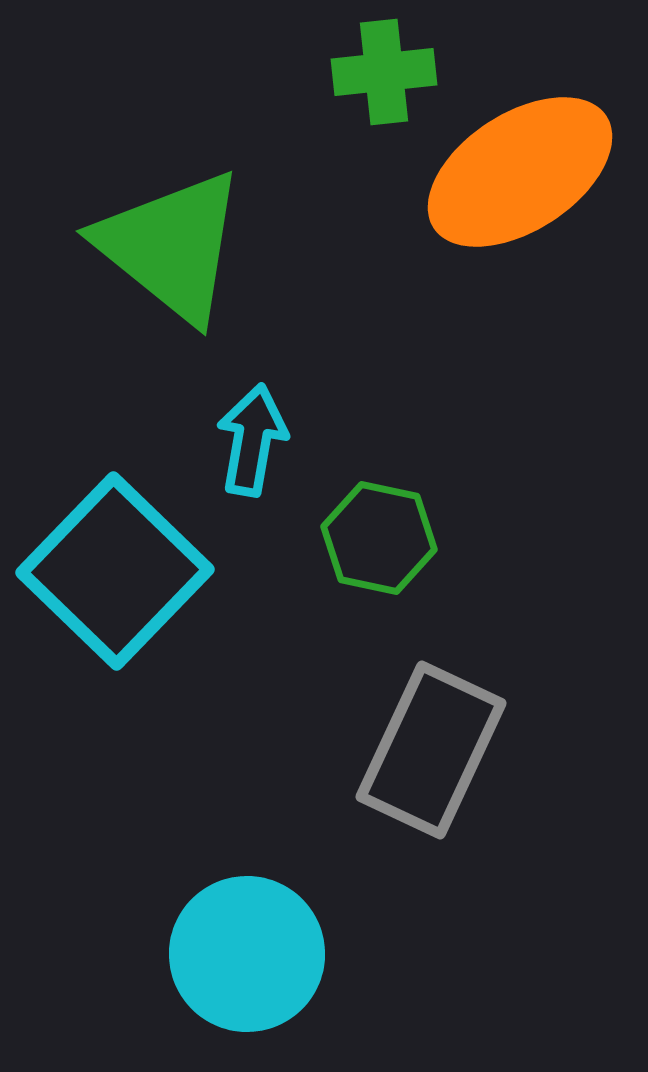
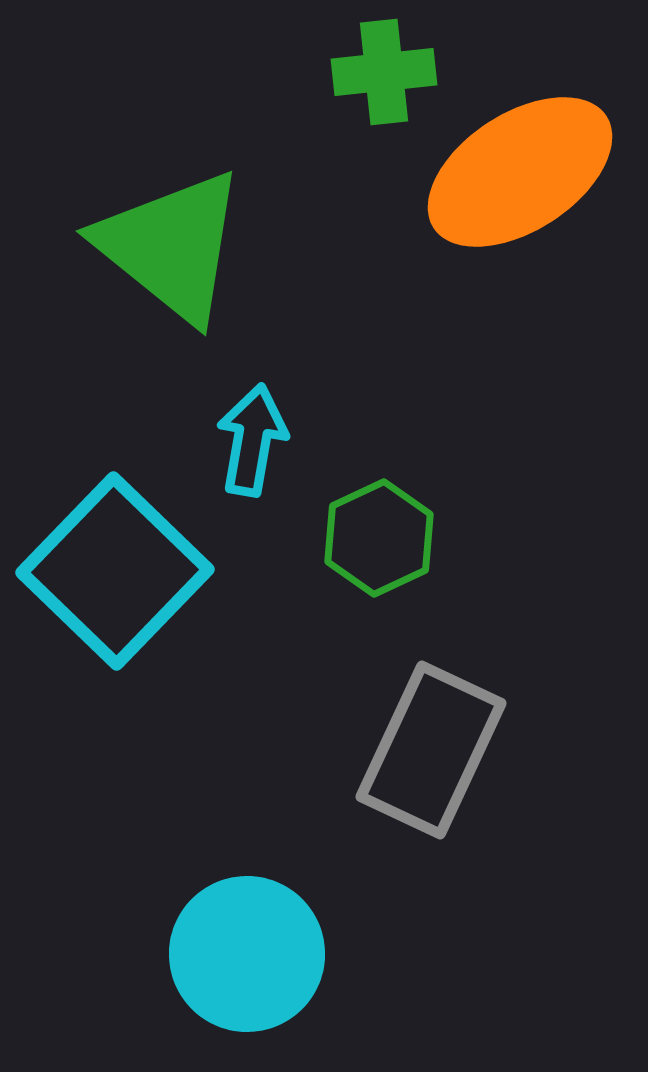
green hexagon: rotated 23 degrees clockwise
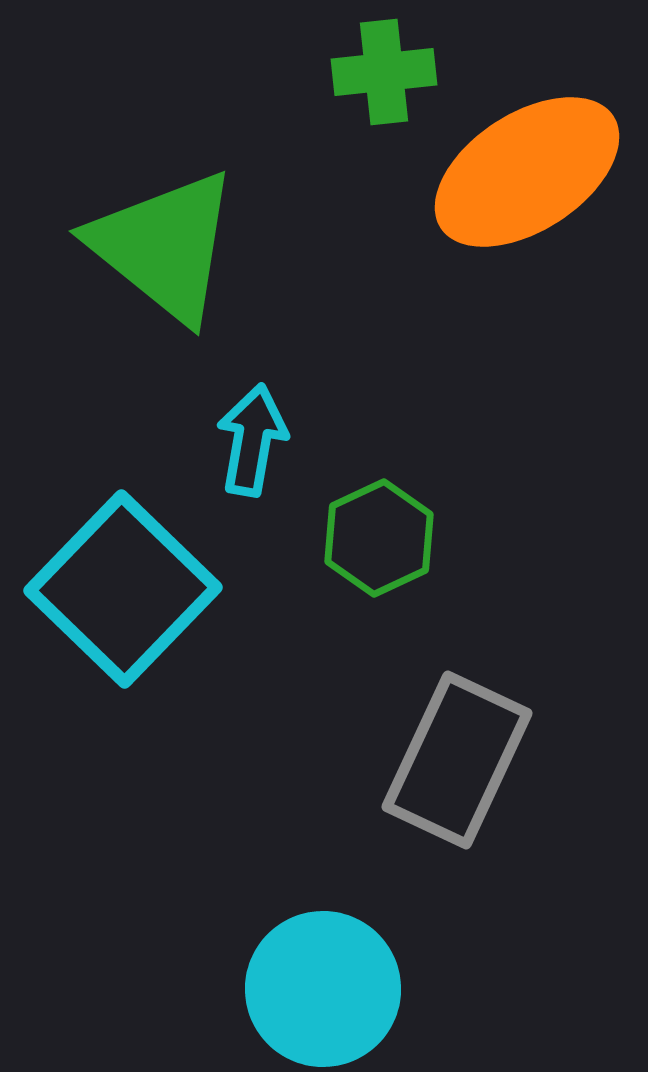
orange ellipse: moved 7 px right
green triangle: moved 7 px left
cyan square: moved 8 px right, 18 px down
gray rectangle: moved 26 px right, 10 px down
cyan circle: moved 76 px right, 35 px down
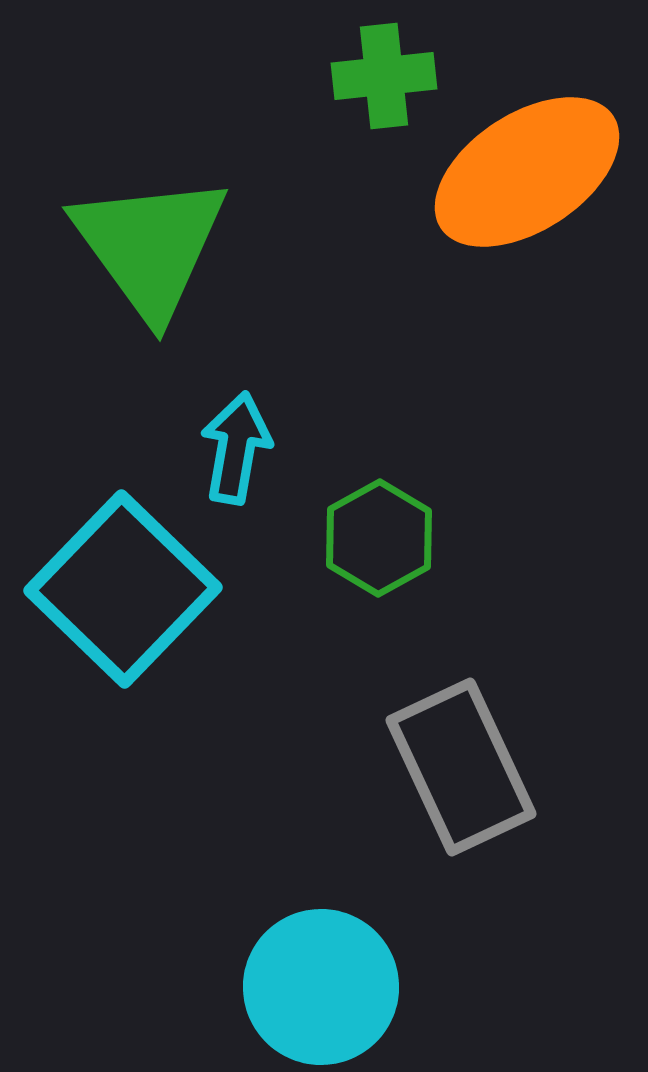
green cross: moved 4 px down
green triangle: moved 14 px left; rotated 15 degrees clockwise
cyan arrow: moved 16 px left, 8 px down
green hexagon: rotated 4 degrees counterclockwise
gray rectangle: moved 4 px right, 7 px down; rotated 50 degrees counterclockwise
cyan circle: moved 2 px left, 2 px up
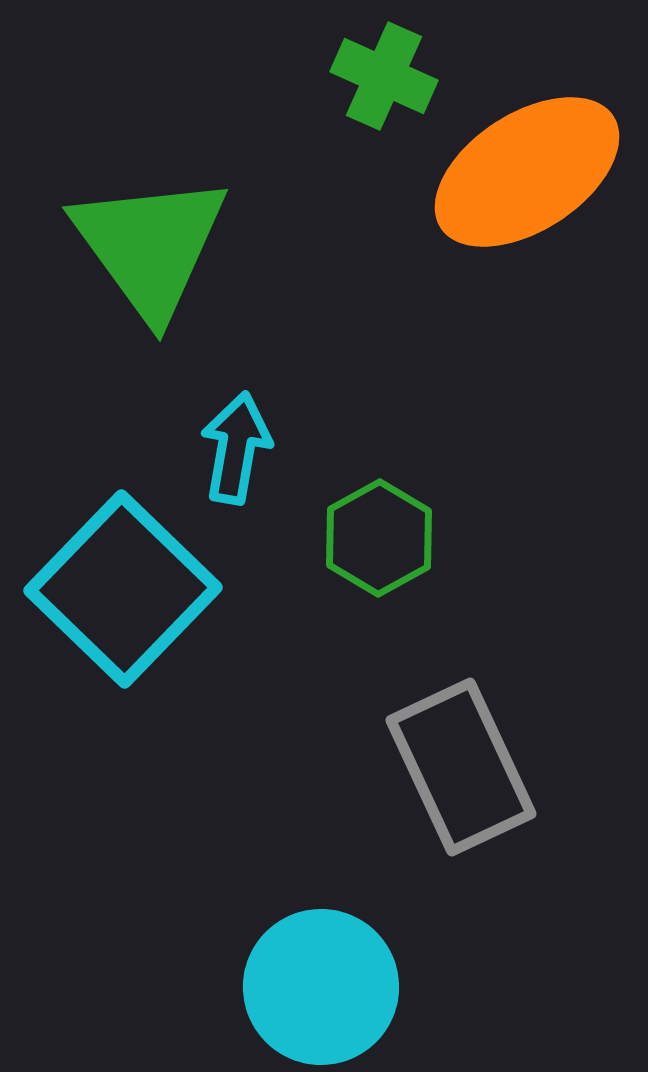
green cross: rotated 30 degrees clockwise
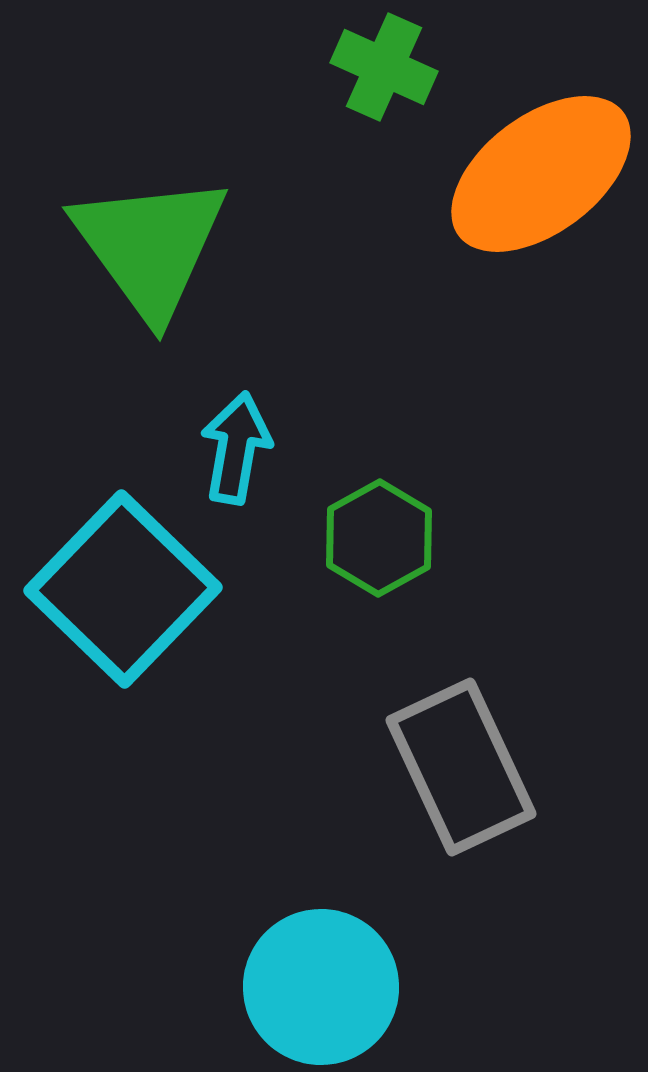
green cross: moved 9 px up
orange ellipse: moved 14 px right, 2 px down; rotated 4 degrees counterclockwise
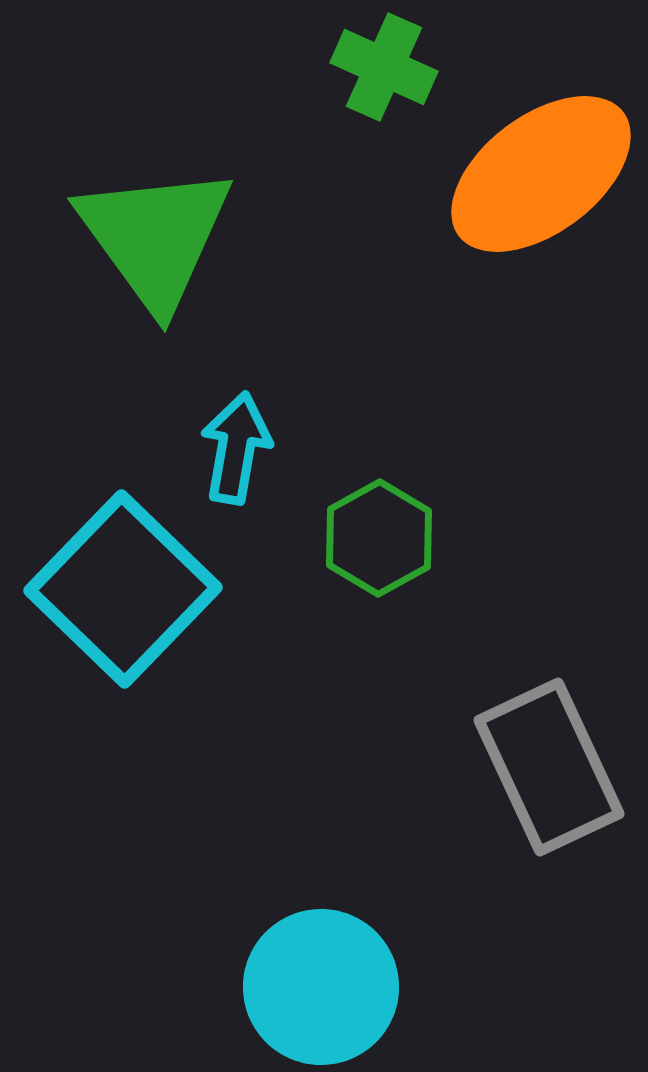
green triangle: moved 5 px right, 9 px up
gray rectangle: moved 88 px right
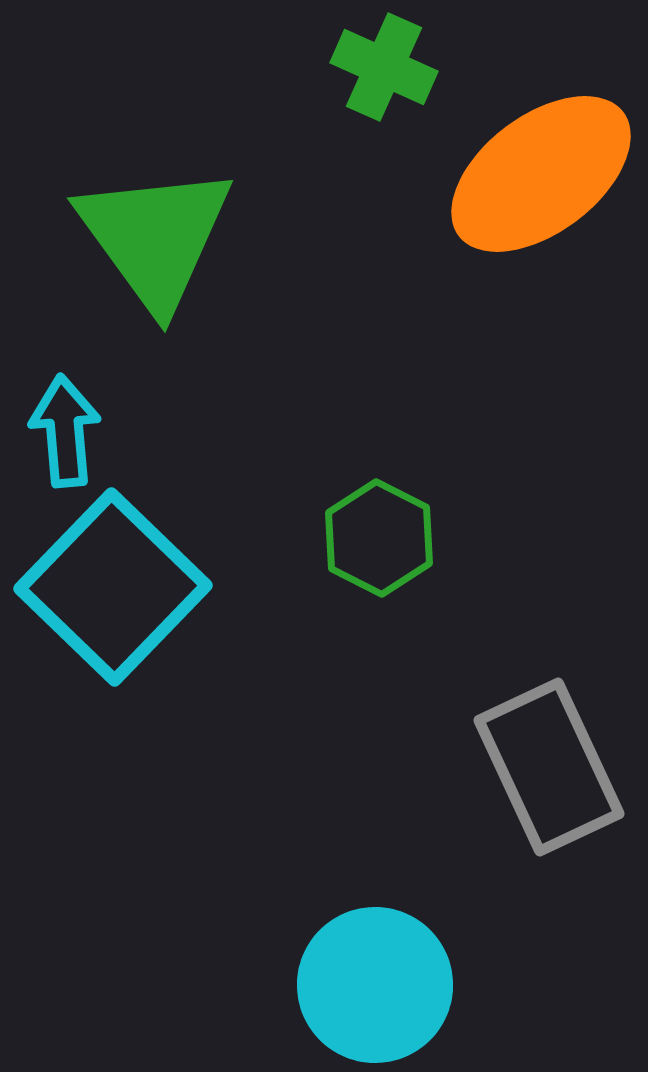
cyan arrow: moved 171 px left, 17 px up; rotated 15 degrees counterclockwise
green hexagon: rotated 4 degrees counterclockwise
cyan square: moved 10 px left, 2 px up
cyan circle: moved 54 px right, 2 px up
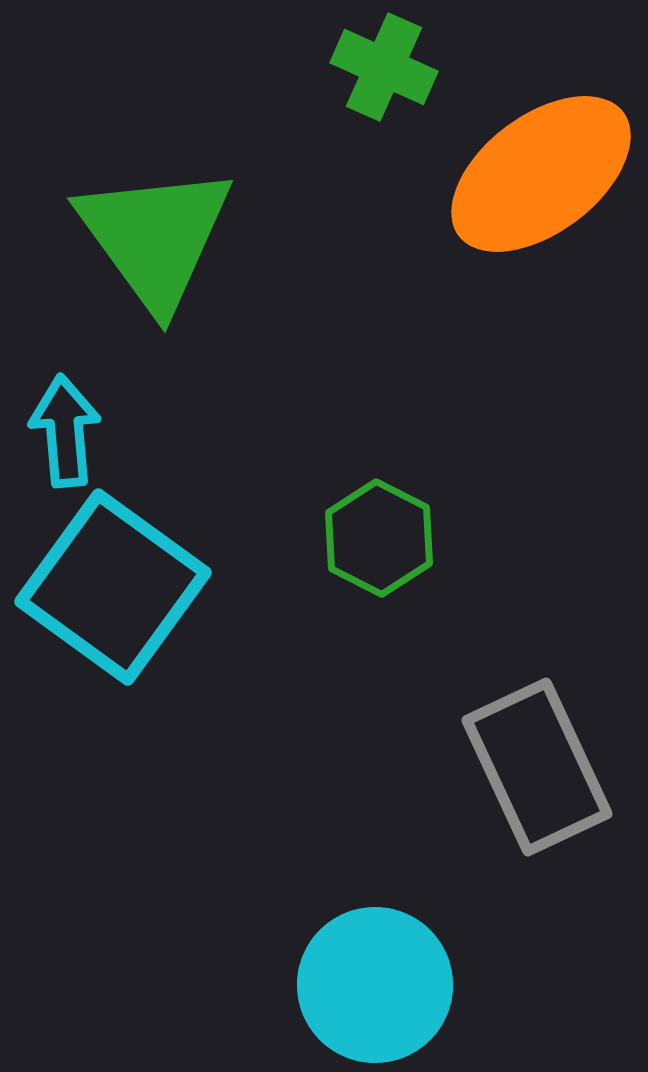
cyan square: rotated 8 degrees counterclockwise
gray rectangle: moved 12 px left
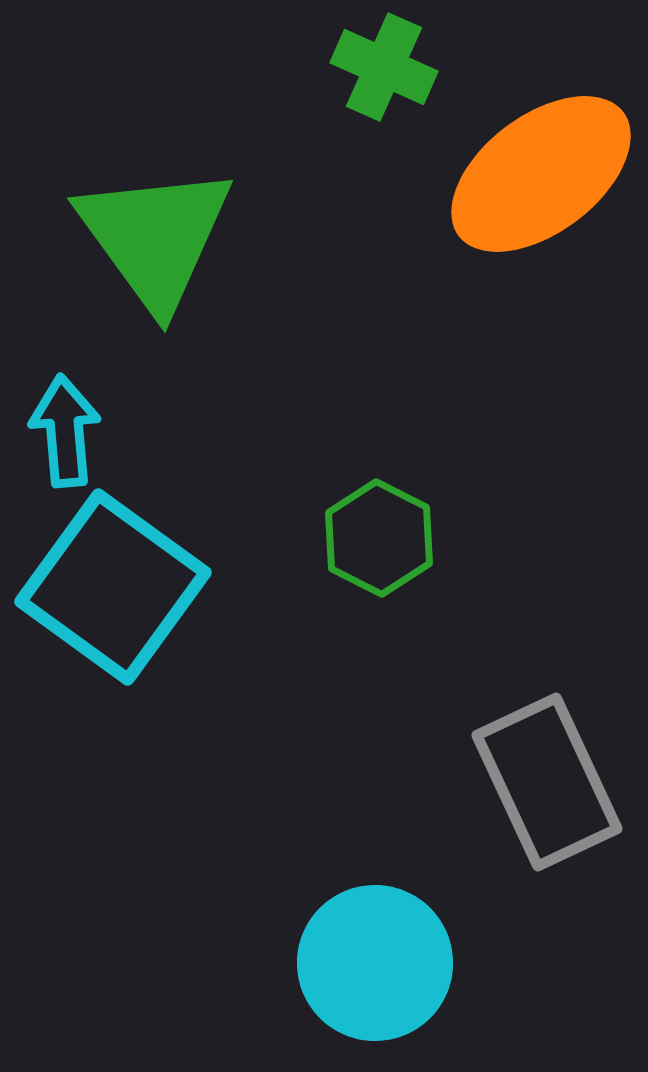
gray rectangle: moved 10 px right, 15 px down
cyan circle: moved 22 px up
